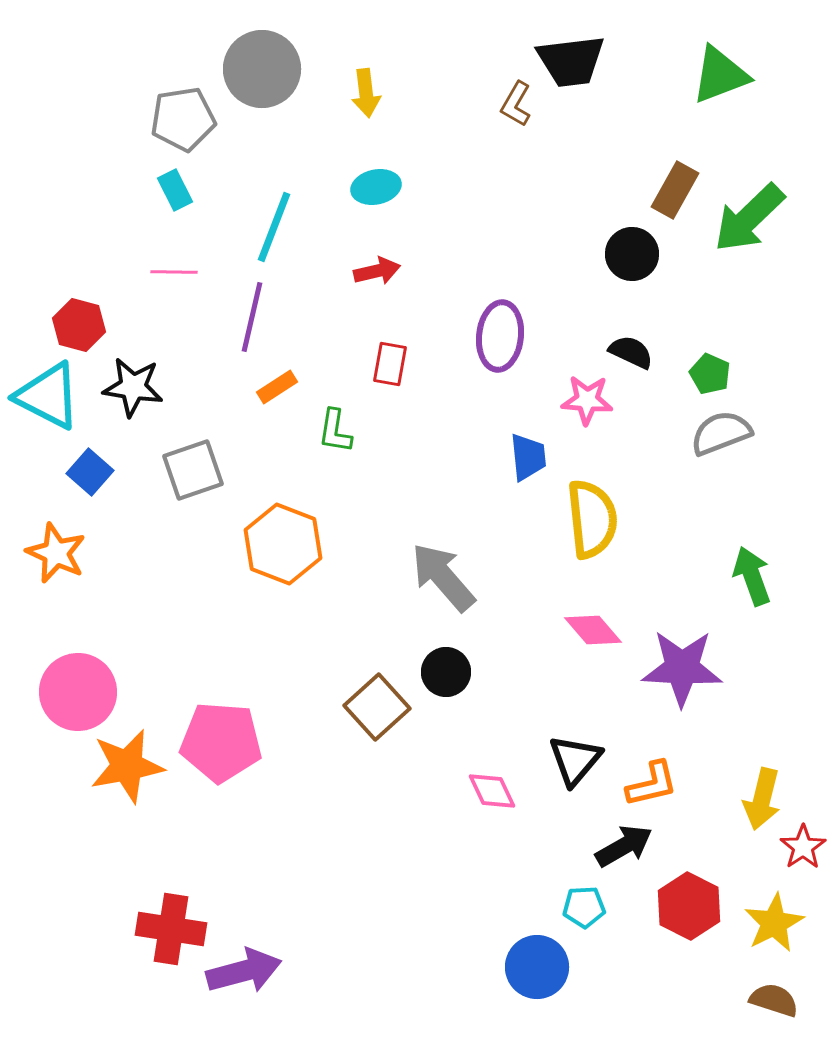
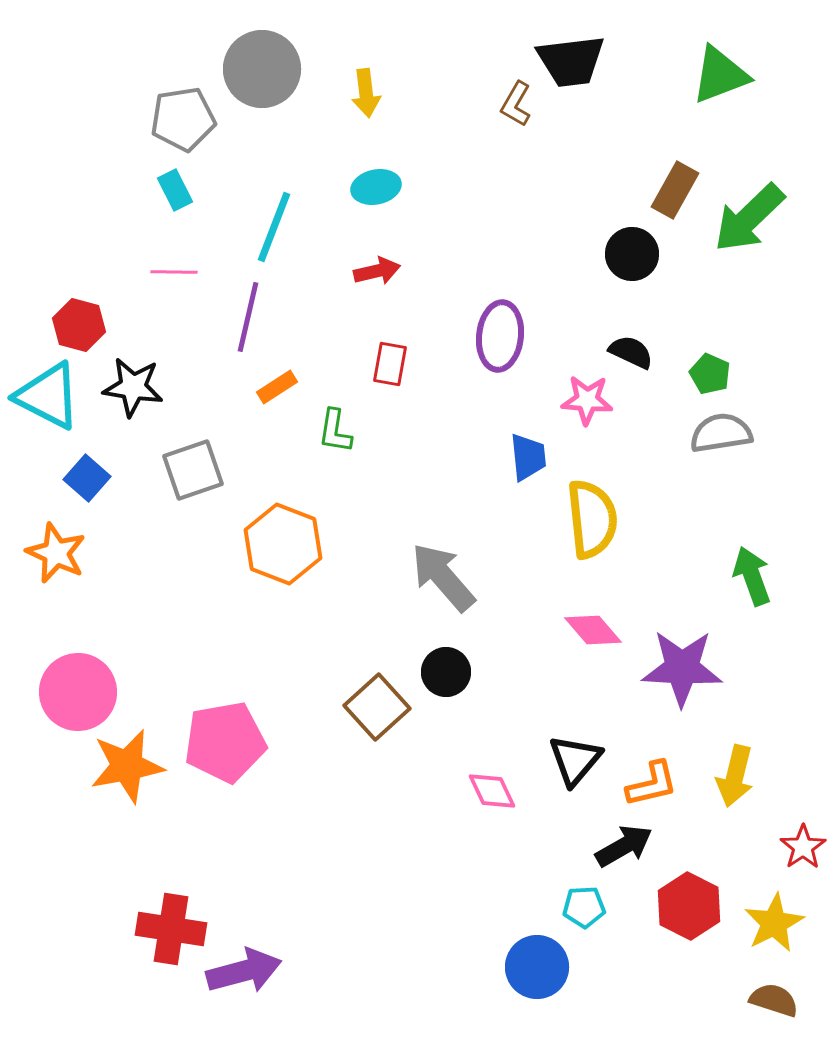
purple line at (252, 317): moved 4 px left
gray semicircle at (721, 433): rotated 12 degrees clockwise
blue square at (90, 472): moved 3 px left, 6 px down
pink pentagon at (221, 742): moved 4 px right; rotated 14 degrees counterclockwise
yellow arrow at (762, 799): moved 27 px left, 23 px up
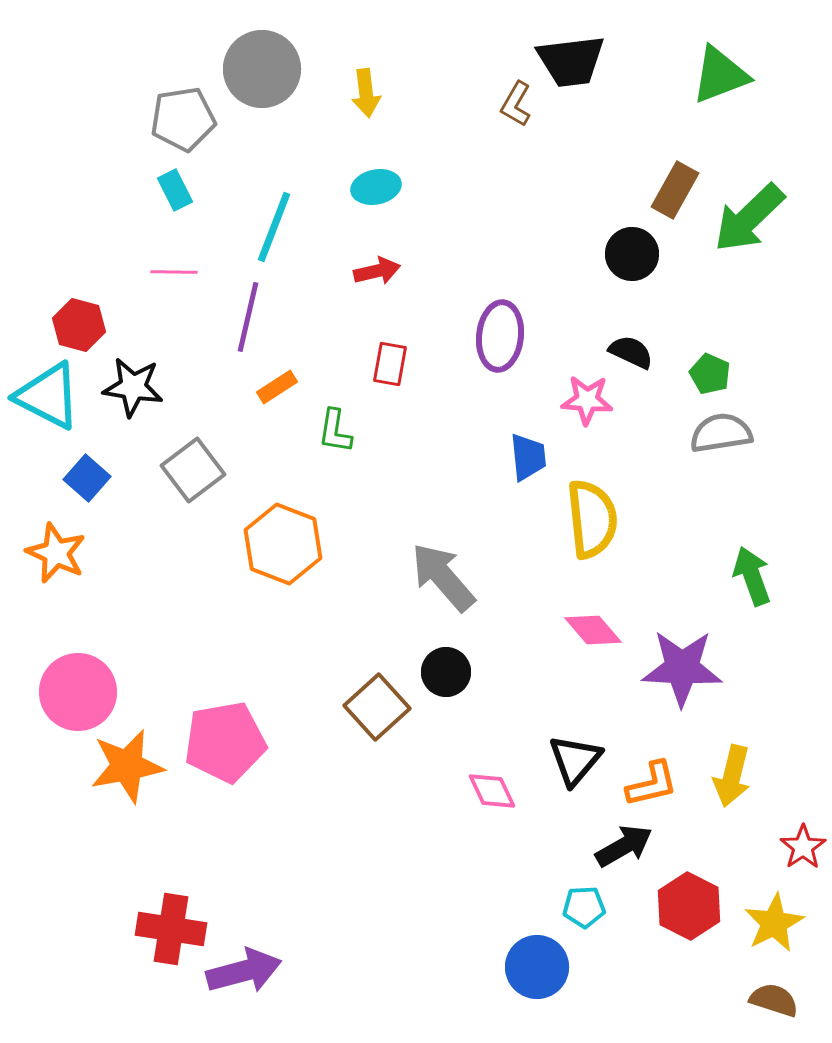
gray square at (193, 470): rotated 18 degrees counterclockwise
yellow arrow at (735, 776): moved 3 px left
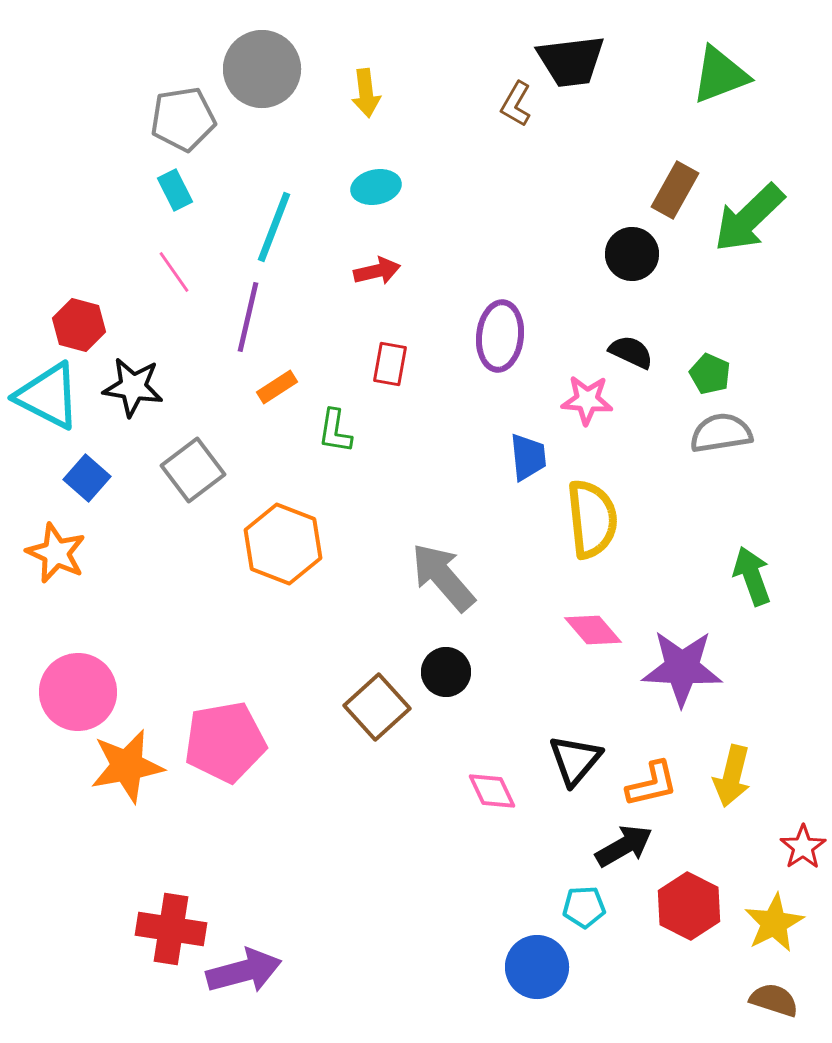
pink line at (174, 272): rotated 54 degrees clockwise
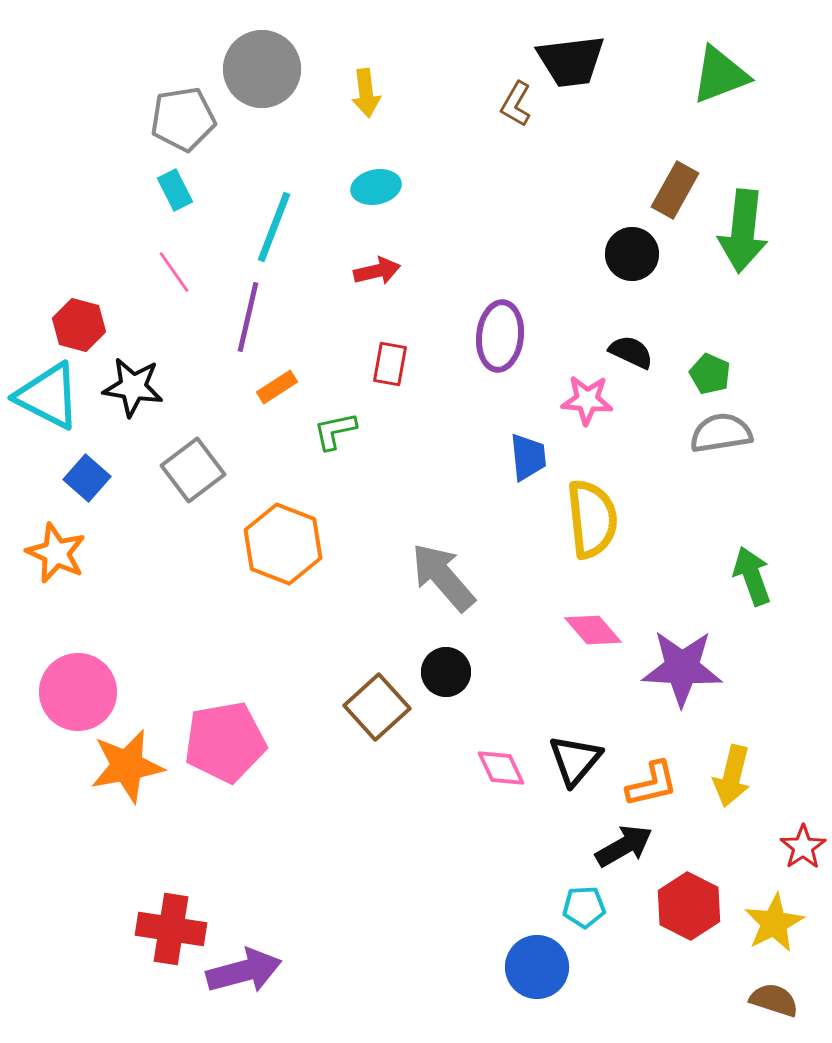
green arrow at (749, 218): moved 6 px left, 13 px down; rotated 40 degrees counterclockwise
green L-shape at (335, 431): rotated 69 degrees clockwise
pink diamond at (492, 791): moved 9 px right, 23 px up
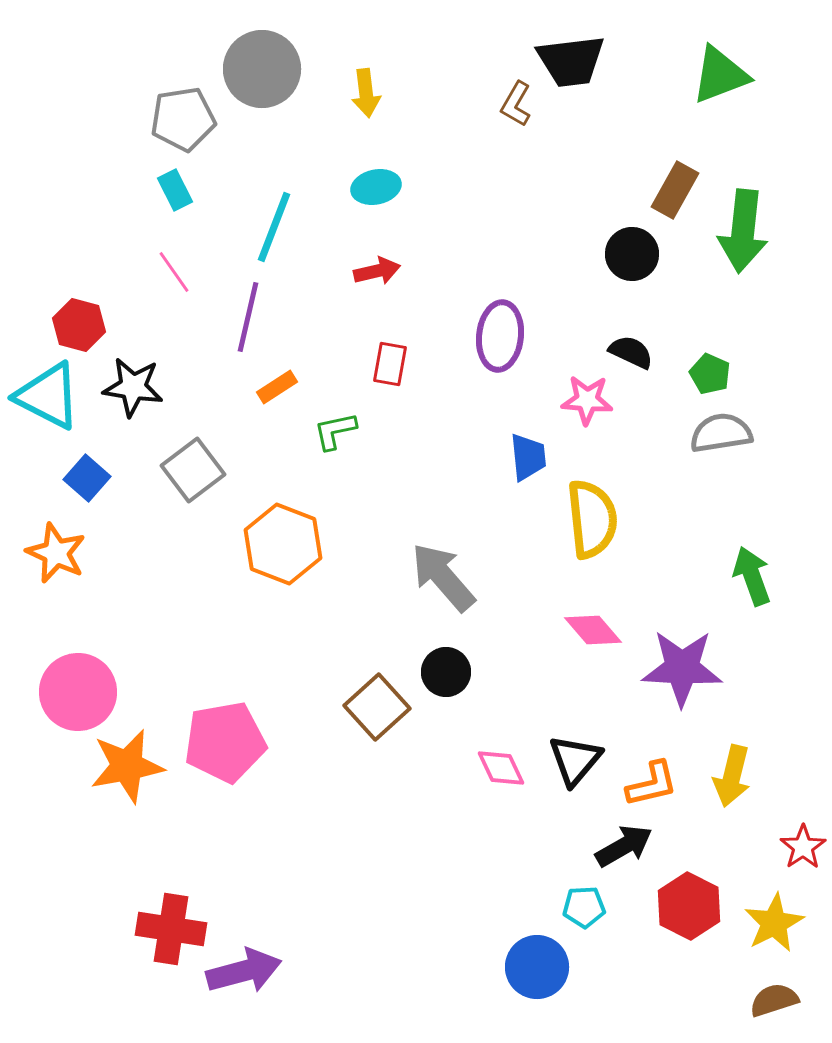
brown semicircle at (774, 1000): rotated 36 degrees counterclockwise
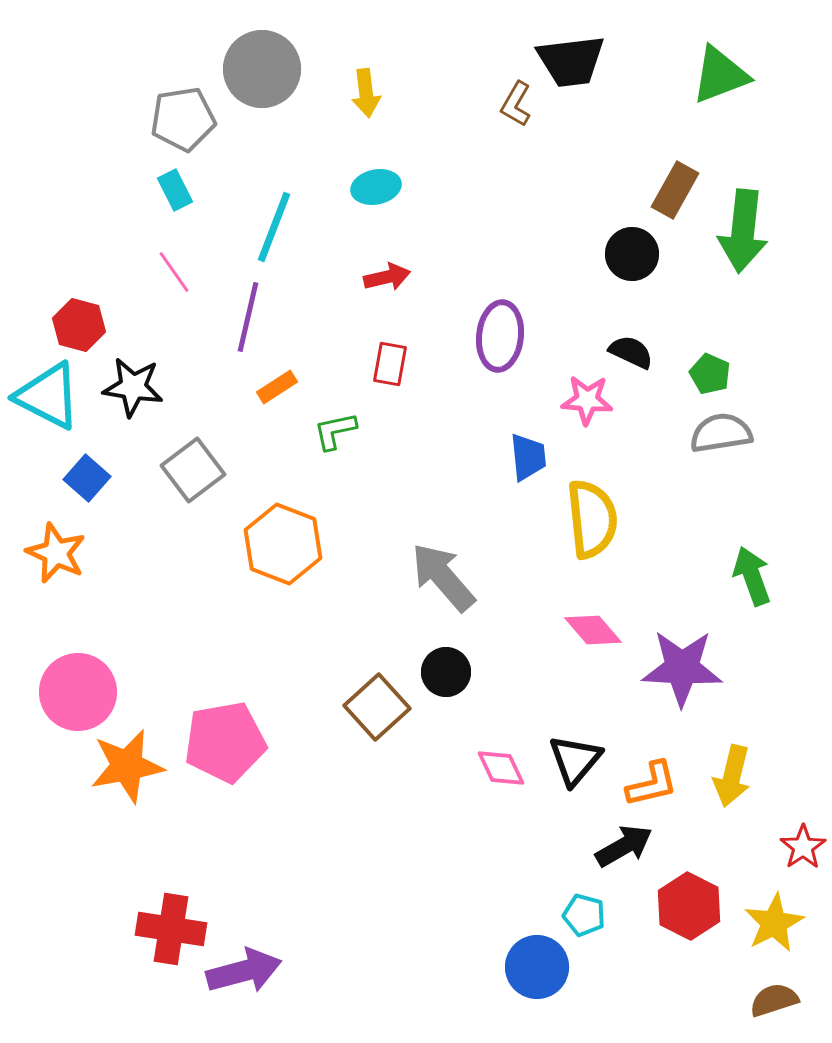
red arrow at (377, 271): moved 10 px right, 6 px down
cyan pentagon at (584, 907): moved 8 px down; rotated 18 degrees clockwise
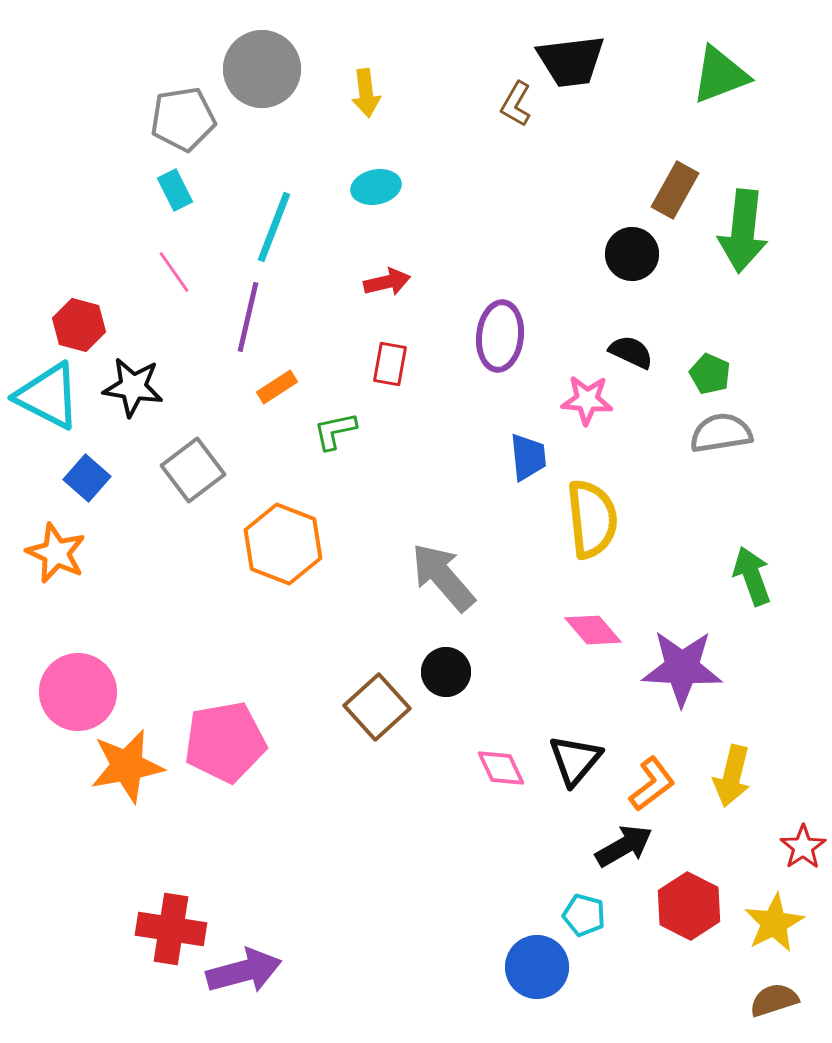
red arrow at (387, 277): moved 5 px down
orange L-shape at (652, 784): rotated 24 degrees counterclockwise
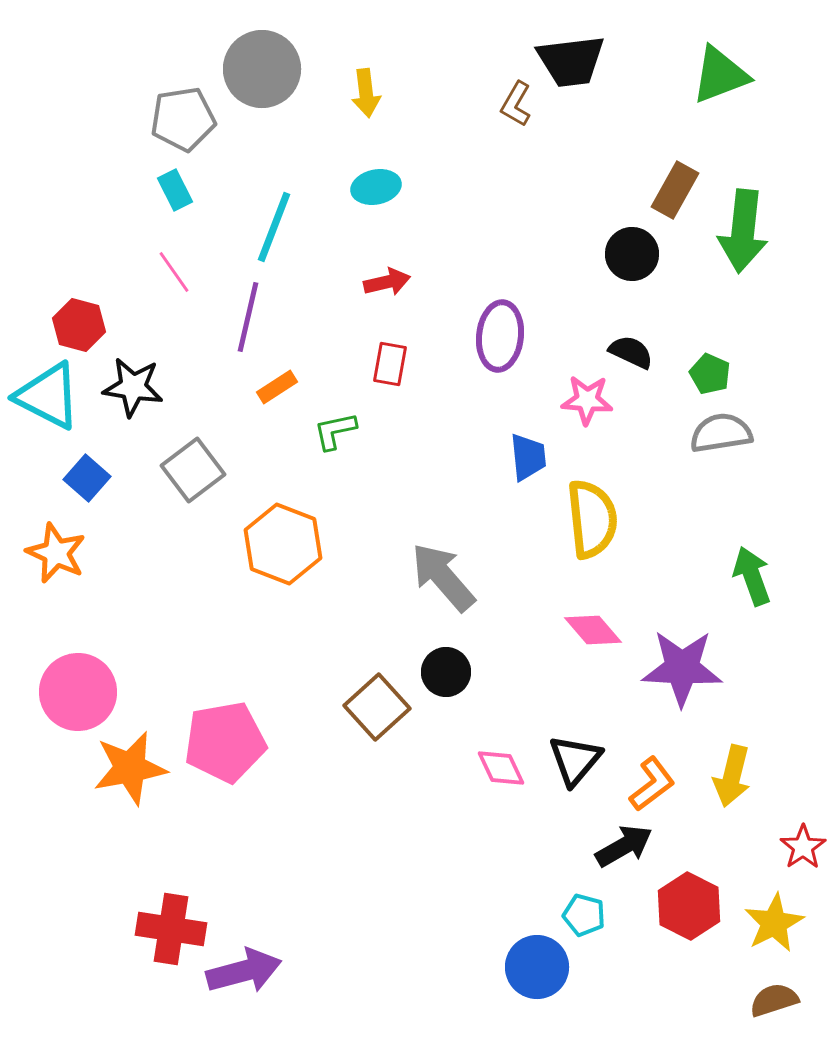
orange star at (127, 766): moved 3 px right, 2 px down
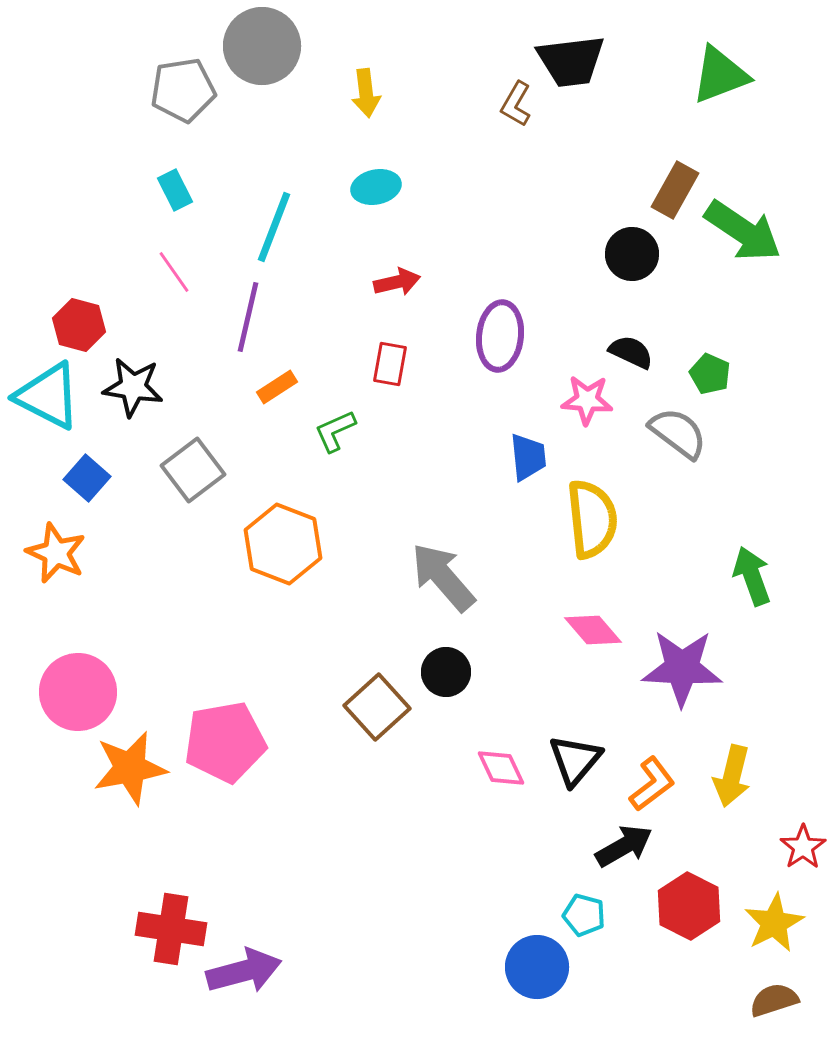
gray circle at (262, 69): moved 23 px up
gray pentagon at (183, 119): moved 29 px up
green arrow at (743, 231): rotated 62 degrees counterclockwise
red arrow at (387, 282): moved 10 px right
green L-shape at (335, 431): rotated 12 degrees counterclockwise
gray semicircle at (721, 433): moved 43 px left; rotated 46 degrees clockwise
